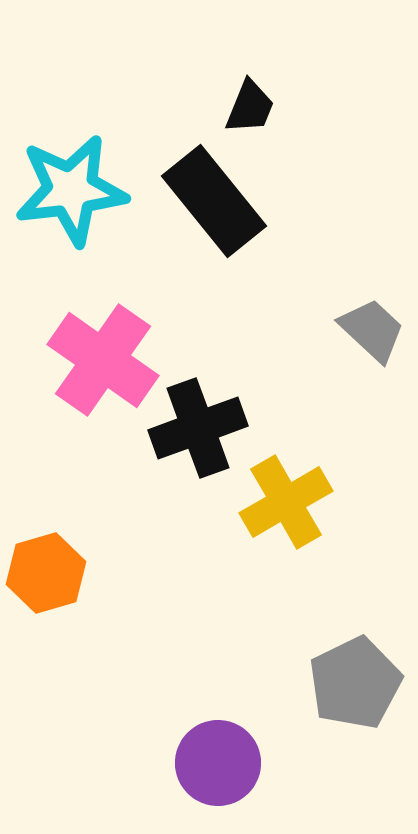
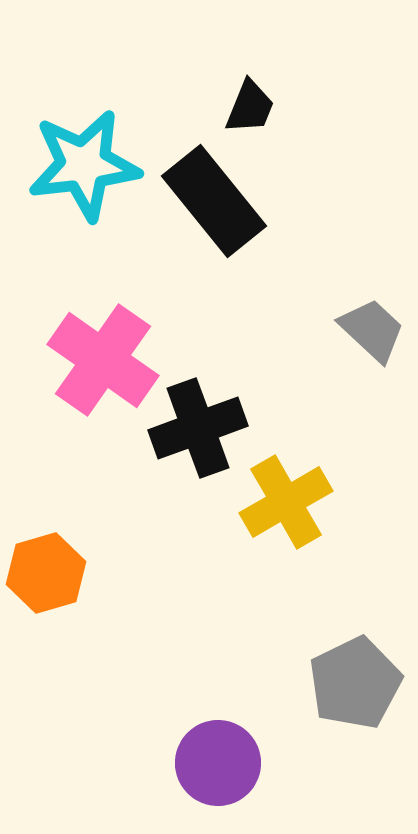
cyan star: moved 13 px right, 25 px up
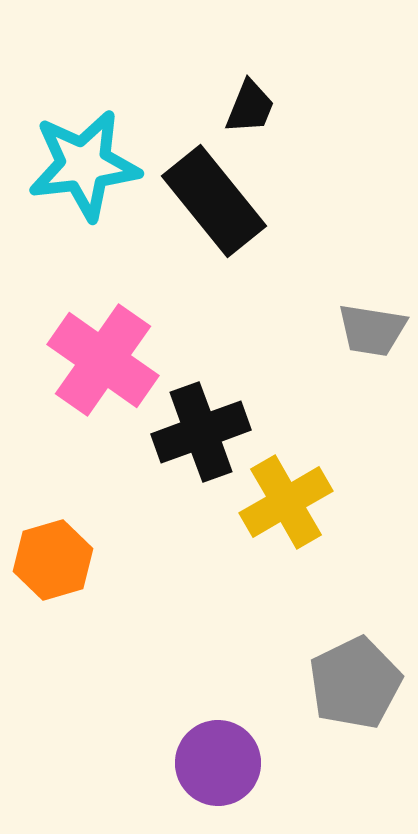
gray trapezoid: rotated 146 degrees clockwise
black cross: moved 3 px right, 4 px down
orange hexagon: moved 7 px right, 13 px up
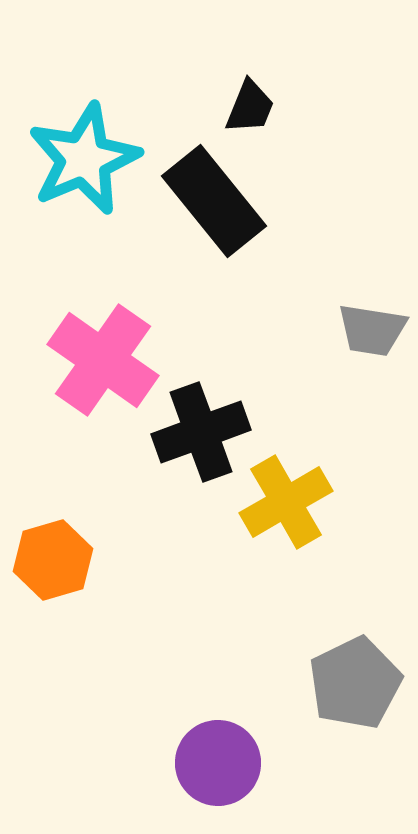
cyan star: moved 6 px up; rotated 16 degrees counterclockwise
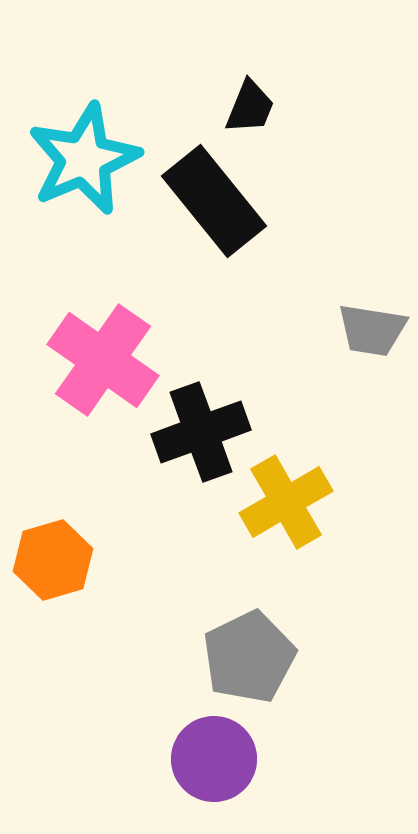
gray pentagon: moved 106 px left, 26 px up
purple circle: moved 4 px left, 4 px up
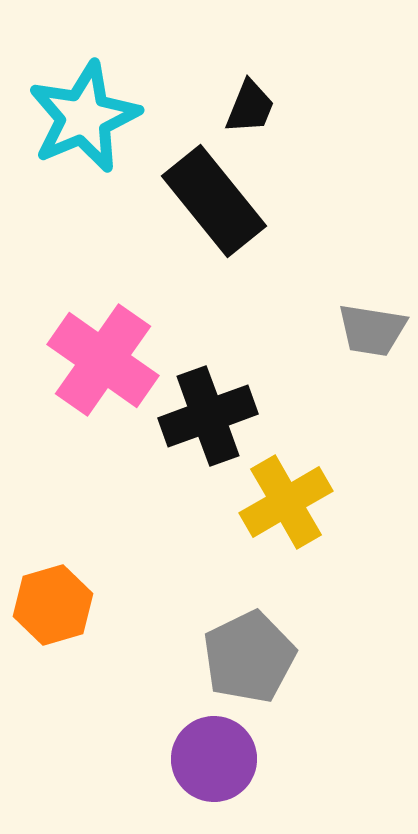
cyan star: moved 42 px up
black cross: moved 7 px right, 16 px up
orange hexagon: moved 45 px down
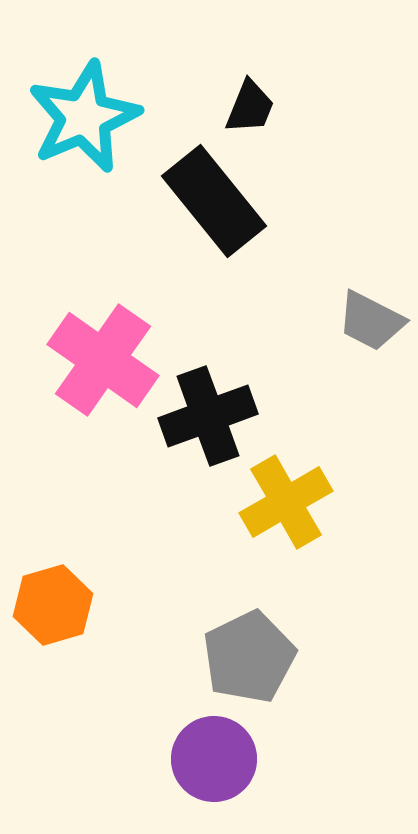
gray trapezoid: moved 1 px left, 9 px up; rotated 18 degrees clockwise
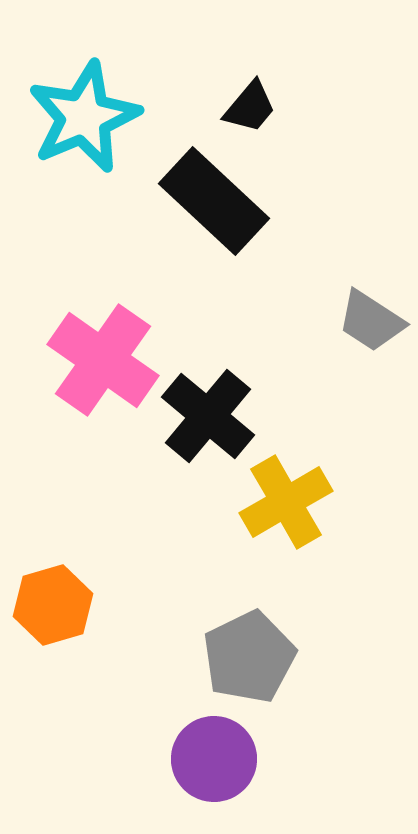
black trapezoid: rotated 18 degrees clockwise
black rectangle: rotated 8 degrees counterclockwise
gray trapezoid: rotated 6 degrees clockwise
black cross: rotated 30 degrees counterclockwise
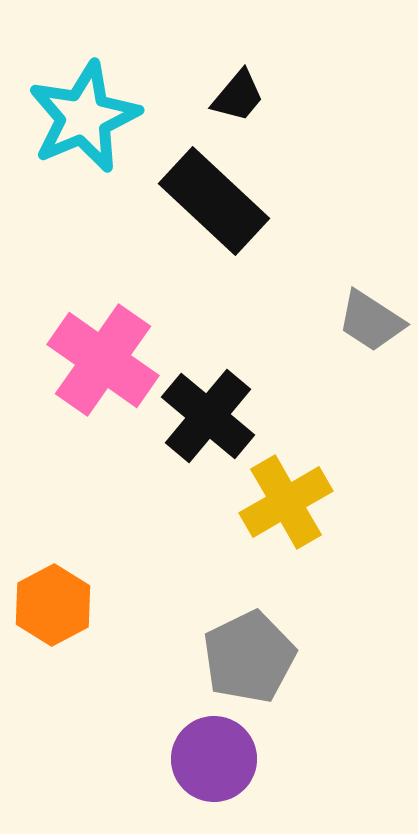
black trapezoid: moved 12 px left, 11 px up
orange hexagon: rotated 12 degrees counterclockwise
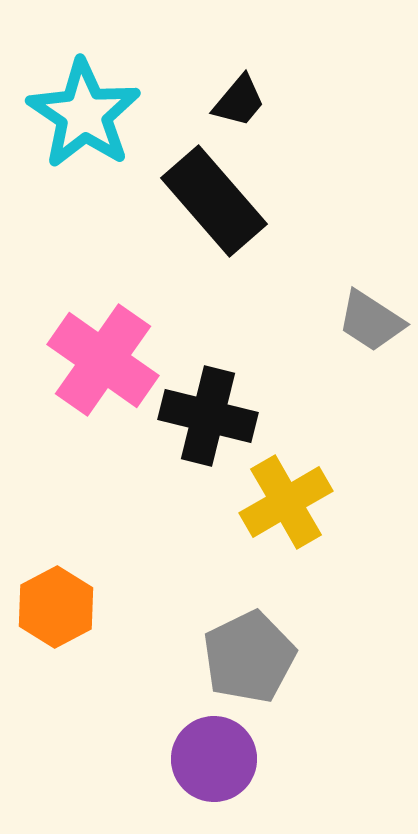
black trapezoid: moved 1 px right, 5 px down
cyan star: moved 3 px up; rotated 15 degrees counterclockwise
black rectangle: rotated 6 degrees clockwise
black cross: rotated 26 degrees counterclockwise
orange hexagon: moved 3 px right, 2 px down
